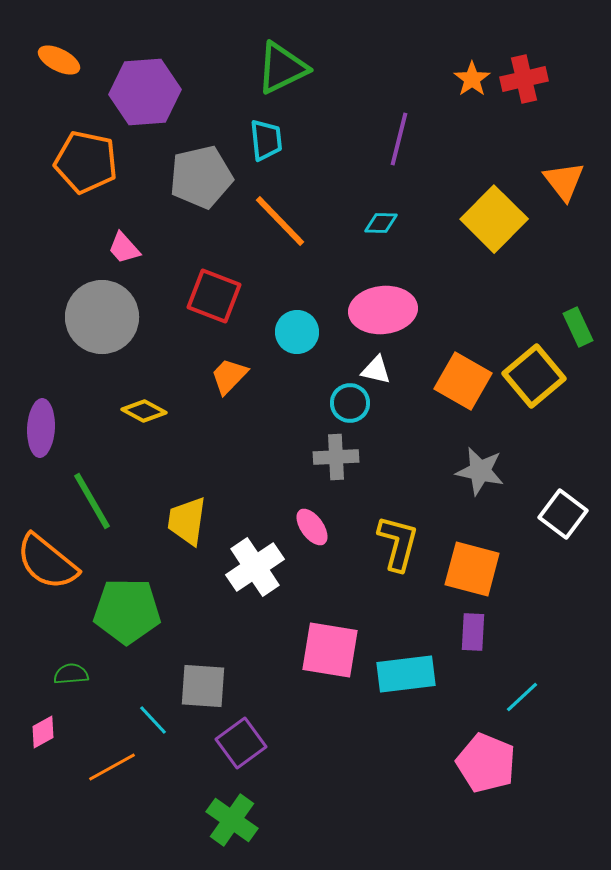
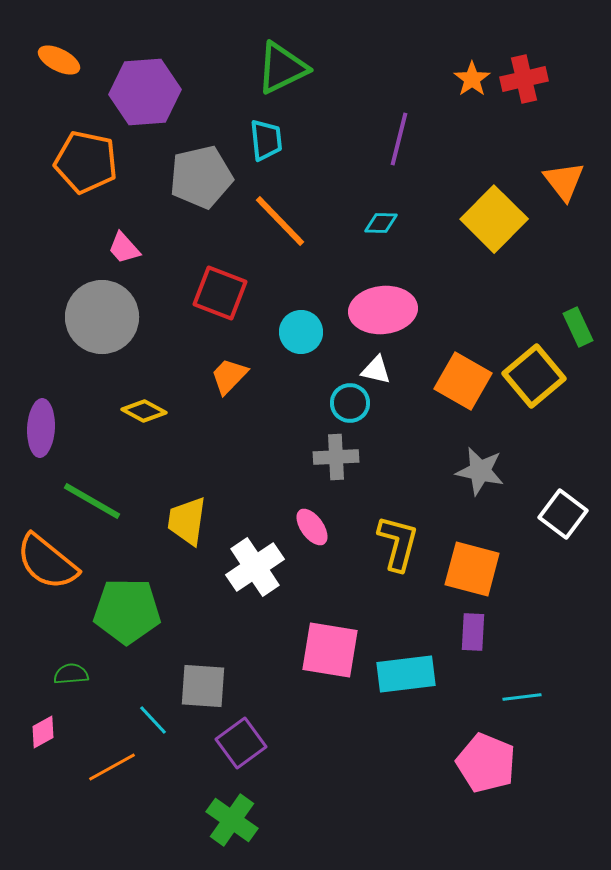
red square at (214, 296): moved 6 px right, 3 px up
cyan circle at (297, 332): moved 4 px right
green line at (92, 501): rotated 30 degrees counterclockwise
cyan line at (522, 697): rotated 36 degrees clockwise
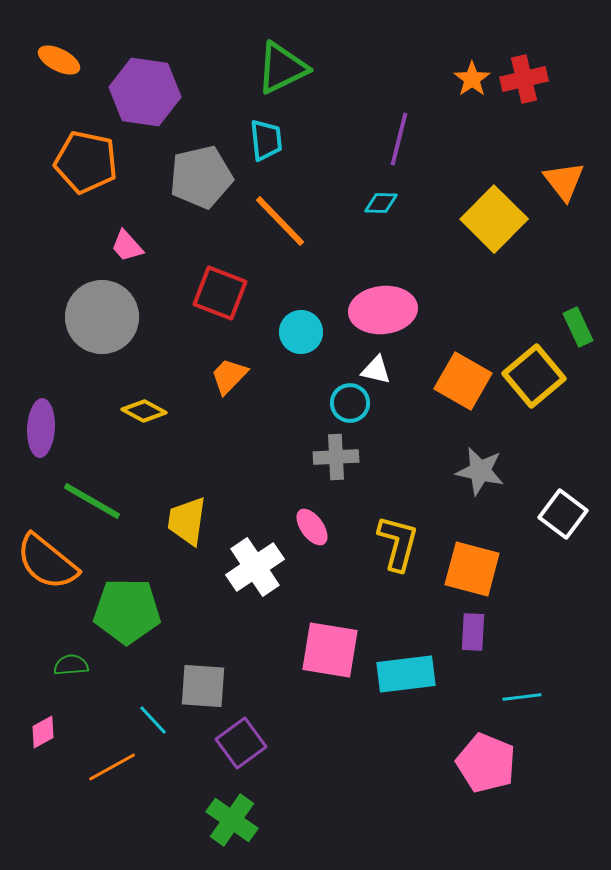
purple hexagon at (145, 92): rotated 12 degrees clockwise
cyan diamond at (381, 223): moved 20 px up
pink trapezoid at (124, 248): moved 3 px right, 2 px up
green semicircle at (71, 674): moved 9 px up
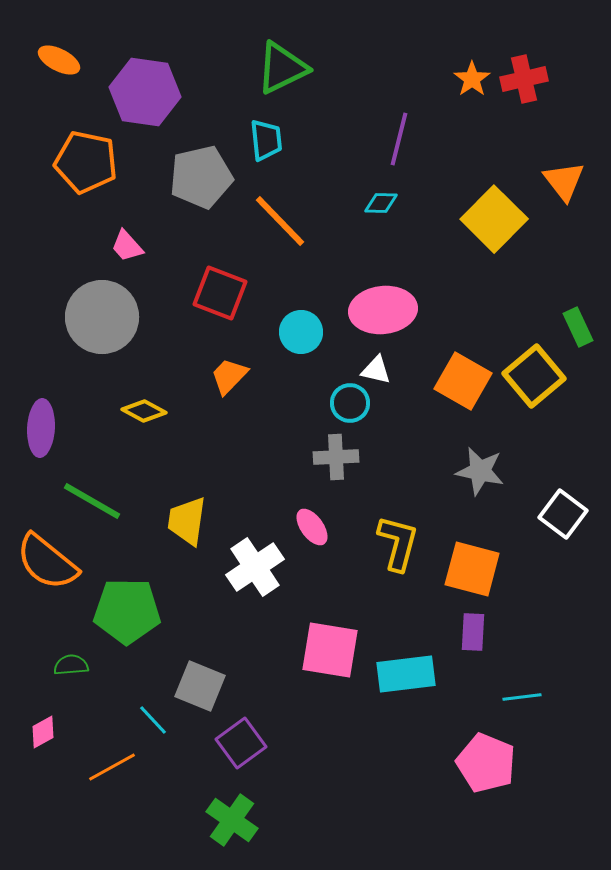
gray square at (203, 686): moved 3 px left; rotated 18 degrees clockwise
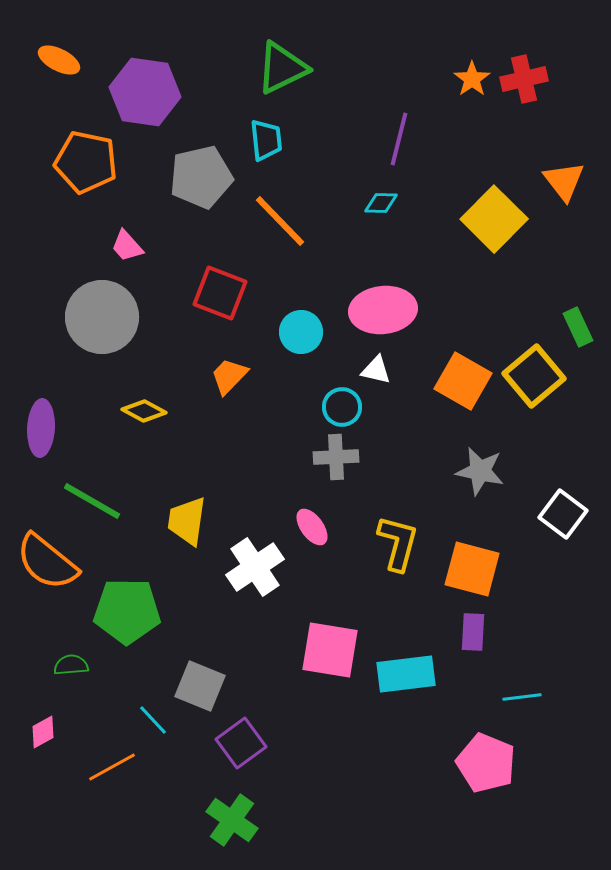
cyan circle at (350, 403): moved 8 px left, 4 px down
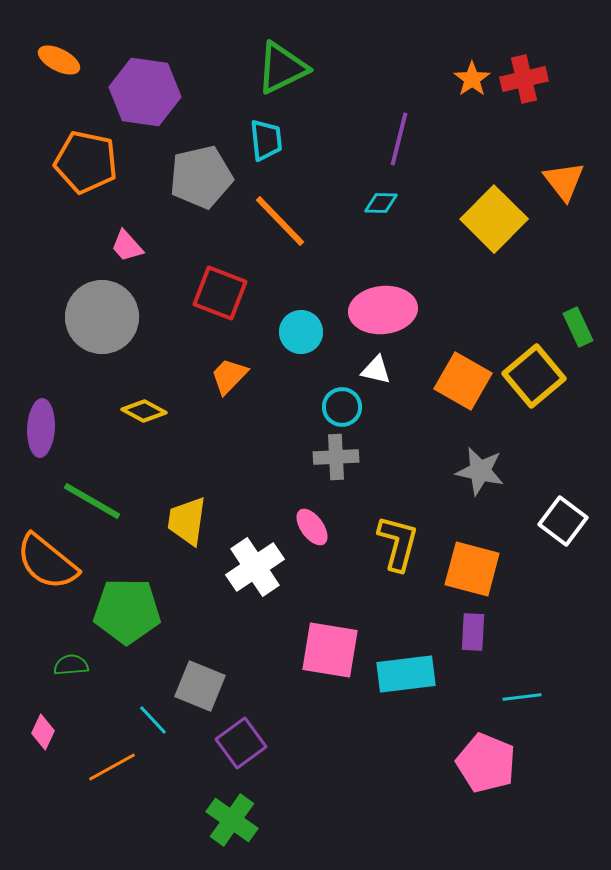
white square at (563, 514): moved 7 px down
pink diamond at (43, 732): rotated 36 degrees counterclockwise
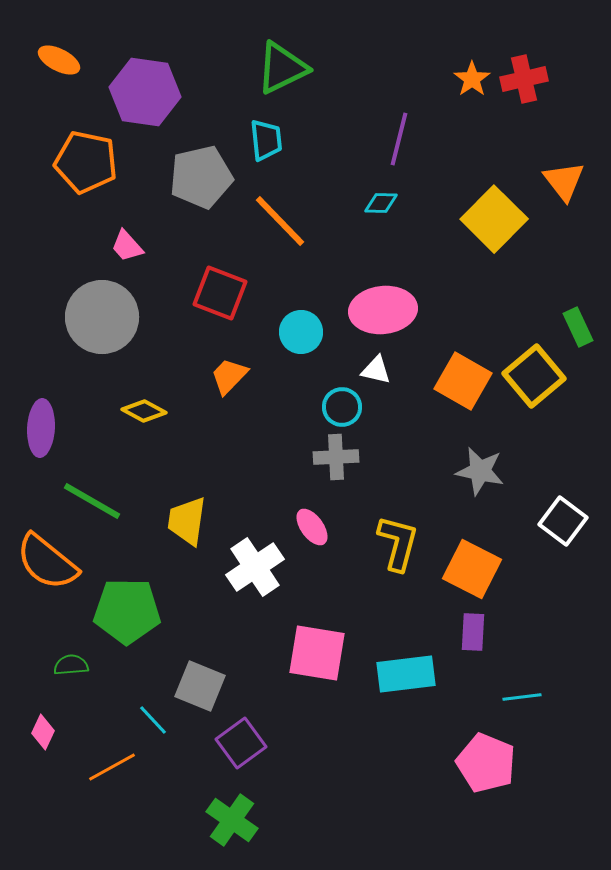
orange square at (472, 569): rotated 12 degrees clockwise
pink square at (330, 650): moved 13 px left, 3 px down
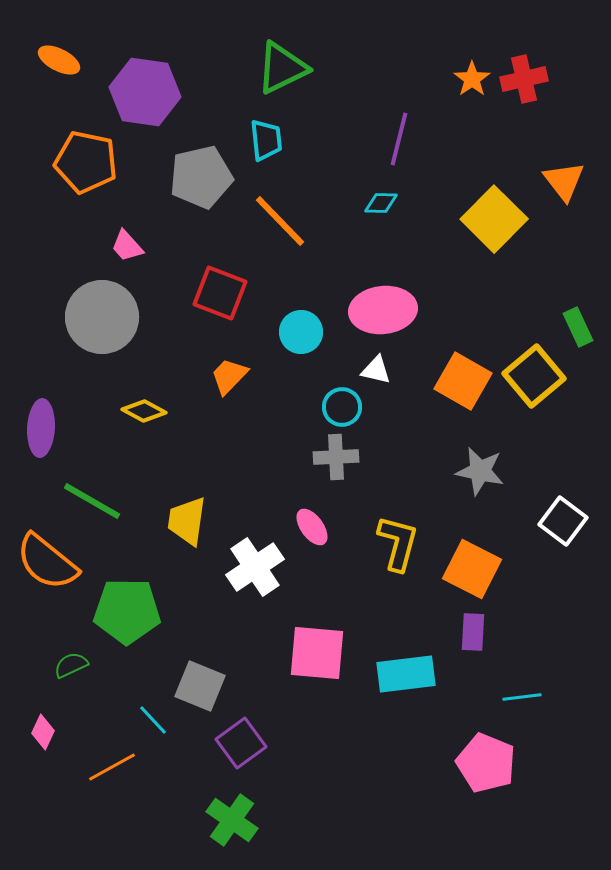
pink square at (317, 653): rotated 4 degrees counterclockwise
green semicircle at (71, 665): rotated 20 degrees counterclockwise
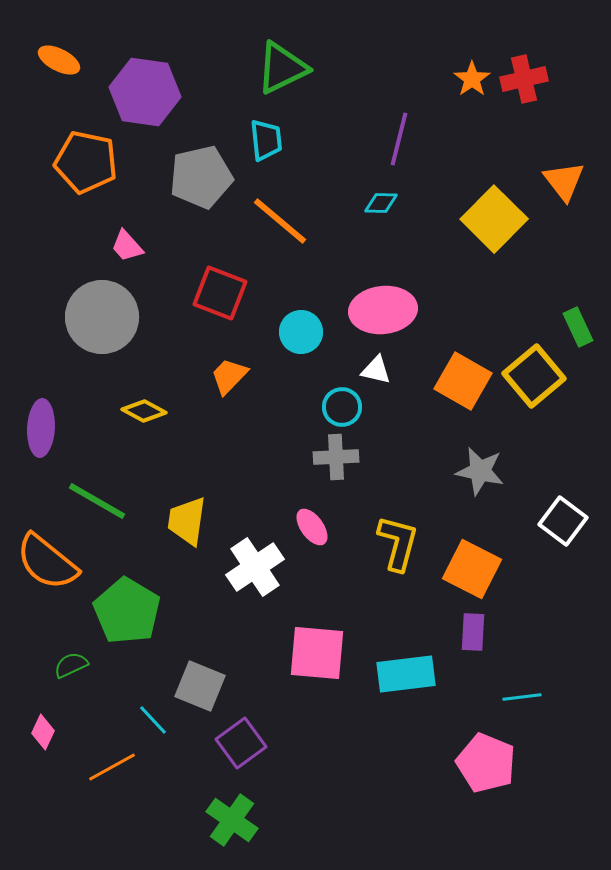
orange line at (280, 221): rotated 6 degrees counterclockwise
green line at (92, 501): moved 5 px right
green pentagon at (127, 611): rotated 30 degrees clockwise
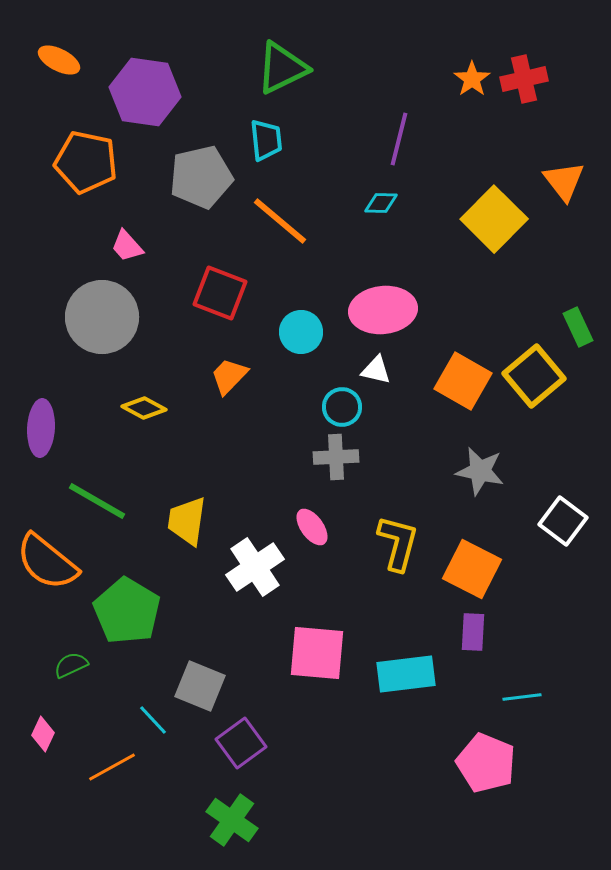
yellow diamond at (144, 411): moved 3 px up
pink diamond at (43, 732): moved 2 px down
